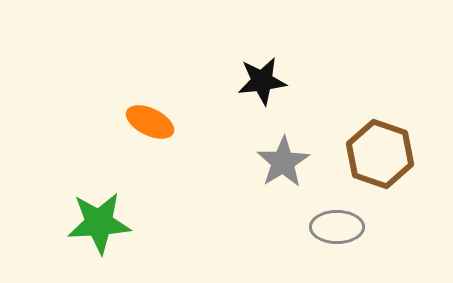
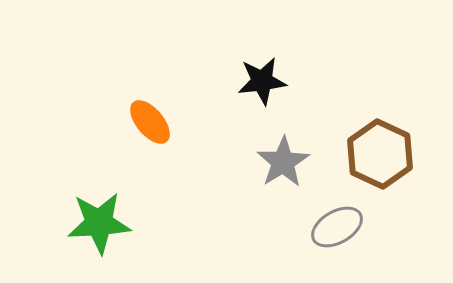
orange ellipse: rotated 24 degrees clockwise
brown hexagon: rotated 6 degrees clockwise
gray ellipse: rotated 30 degrees counterclockwise
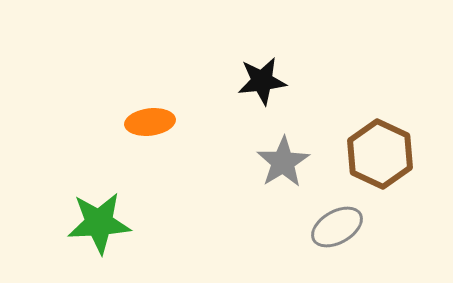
orange ellipse: rotated 57 degrees counterclockwise
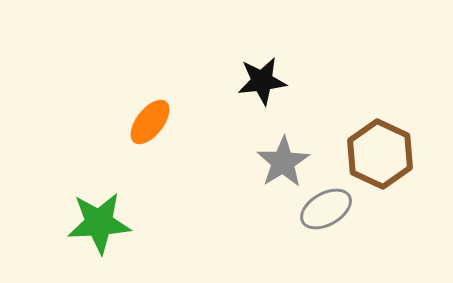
orange ellipse: rotated 45 degrees counterclockwise
gray ellipse: moved 11 px left, 18 px up
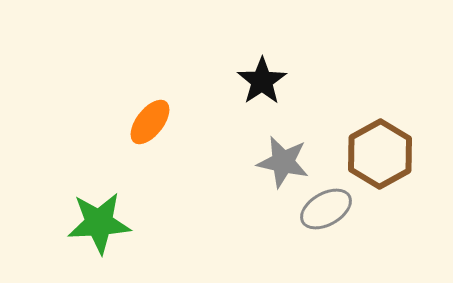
black star: rotated 27 degrees counterclockwise
brown hexagon: rotated 6 degrees clockwise
gray star: rotated 28 degrees counterclockwise
